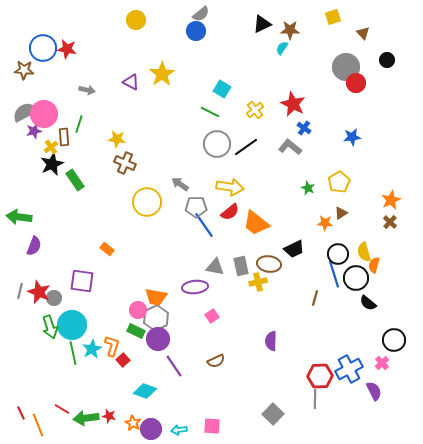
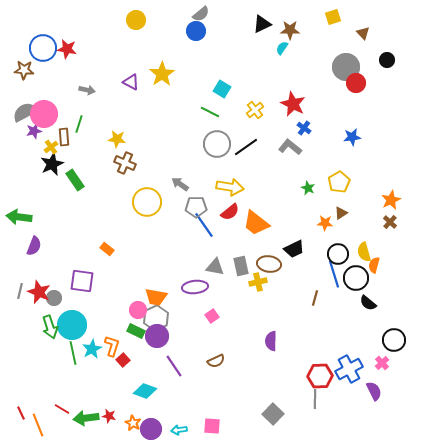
purple circle at (158, 339): moved 1 px left, 3 px up
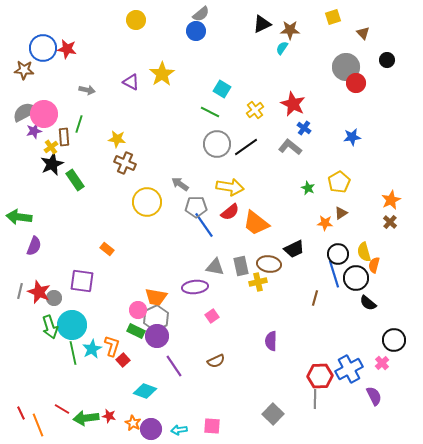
purple semicircle at (374, 391): moved 5 px down
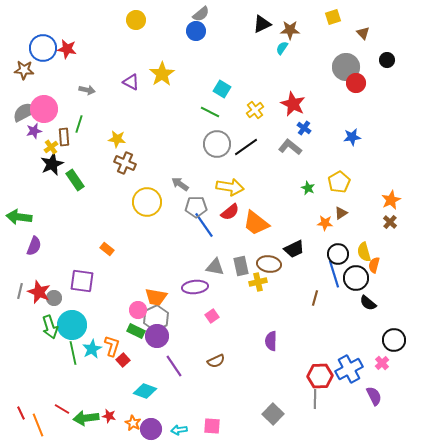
pink circle at (44, 114): moved 5 px up
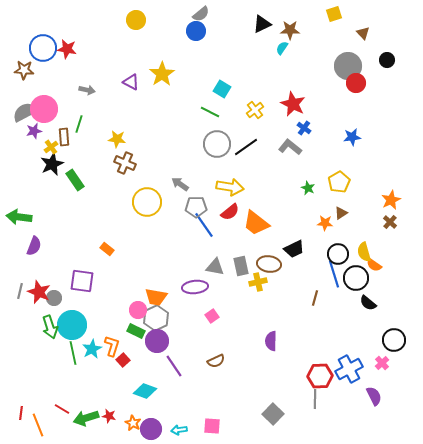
yellow square at (333, 17): moved 1 px right, 3 px up
gray circle at (346, 67): moved 2 px right, 1 px up
orange semicircle at (374, 265): rotated 70 degrees counterclockwise
purple circle at (157, 336): moved 5 px down
red line at (21, 413): rotated 32 degrees clockwise
green arrow at (86, 418): rotated 10 degrees counterclockwise
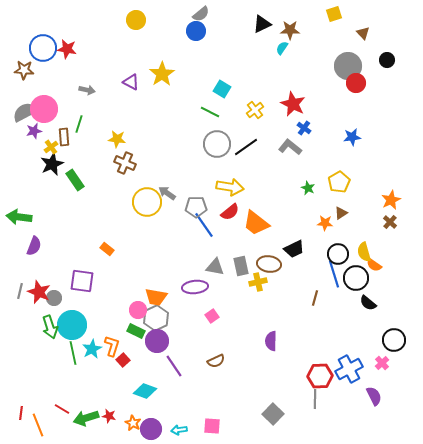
gray arrow at (180, 184): moved 13 px left, 9 px down
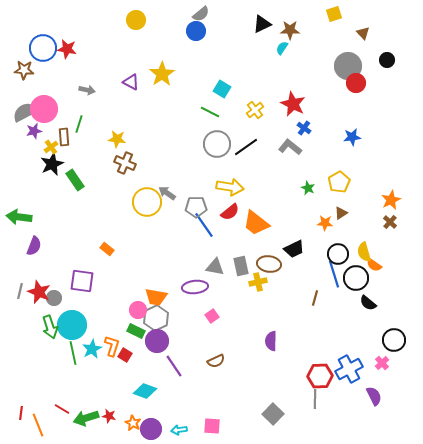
red square at (123, 360): moved 2 px right, 5 px up; rotated 16 degrees counterclockwise
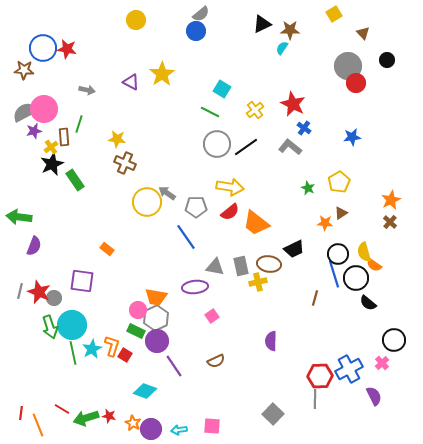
yellow square at (334, 14): rotated 14 degrees counterclockwise
blue line at (204, 225): moved 18 px left, 12 px down
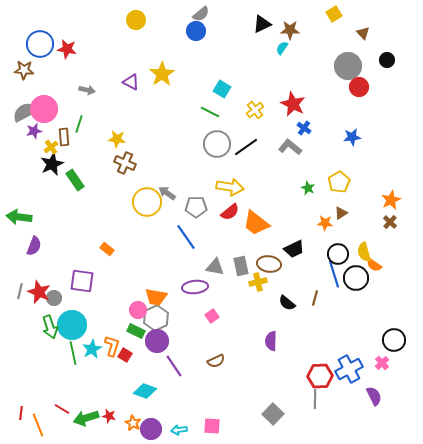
blue circle at (43, 48): moved 3 px left, 4 px up
red circle at (356, 83): moved 3 px right, 4 px down
black semicircle at (368, 303): moved 81 px left
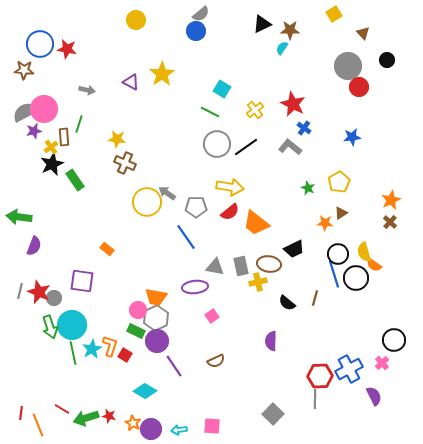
orange L-shape at (112, 346): moved 2 px left
cyan diamond at (145, 391): rotated 10 degrees clockwise
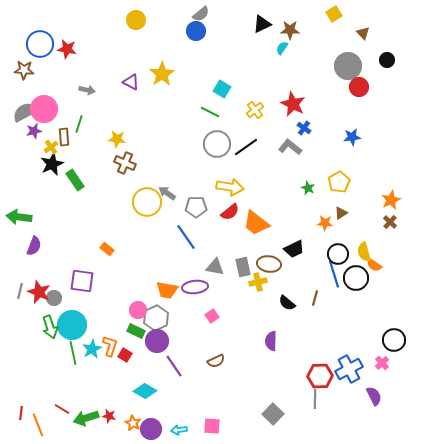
gray rectangle at (241, 266): moved 2 px right, 1 px down
orange trapezoid at (156, 297): moved 11 px right, 7 px up
